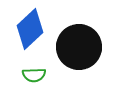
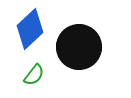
green semicircle: rotated 50 degrees counterclockwise
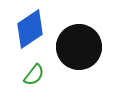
blue diamond: rotated 9 degrees clockwise
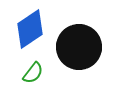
green semicircle: moved 1 px left, 2 px up
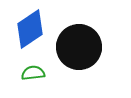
green semicircle: rotated 135 degrees counterclockwise
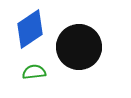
green semicircle: moved 1 px right, 1 px up
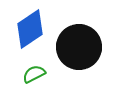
green semicircle: moved 2 px down; rotated 20 degrees counterclockwise
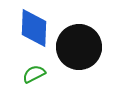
blue diamond: moved 4 px right, 1 px up; rotated 54 degrees counterclockwise
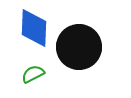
green semicircle: moved 1 px left
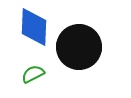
blue diamond: moved 1 px up
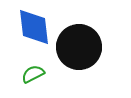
blue diamond: rotated 9 degrees counterclockwise
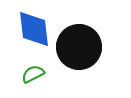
blue diamond: moved 2 px down
